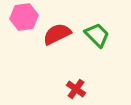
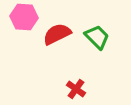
pink hexagon: rotated 12 degrees clockwise
green trapezoid: moved 2 px down
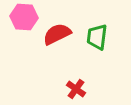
green trapezoid: rotated 128 degrees counterclockwise
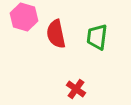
pink hexagon: rotated 12 degrees clockwise
red semicircle: moved 1 px left; rotated 76 degrees counterclockwise
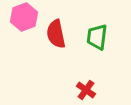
pink hexagon: rotated 24 degrees clockwise
red cross: moved 10 px right, 1 px down
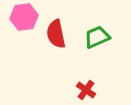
pink hexagon: rotated 12 degrees clockwise
green trapezoid: rotated 60 degrees clockwise
